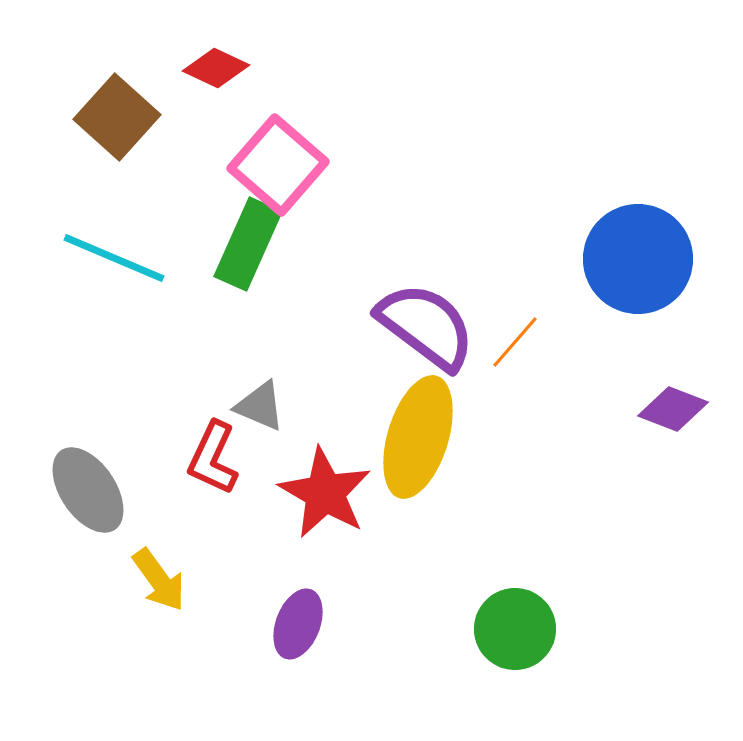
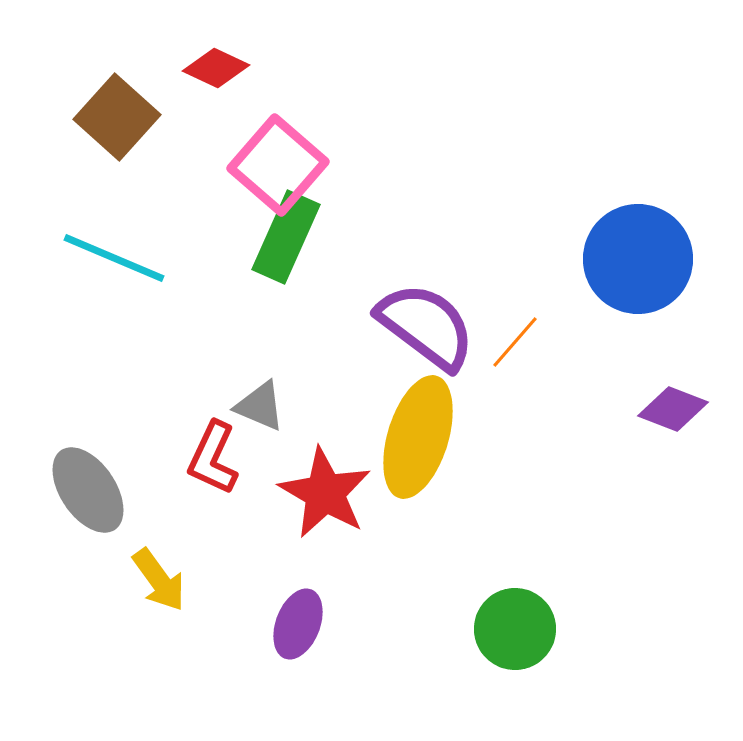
green rectangle: moved 38 px right, 7 px up
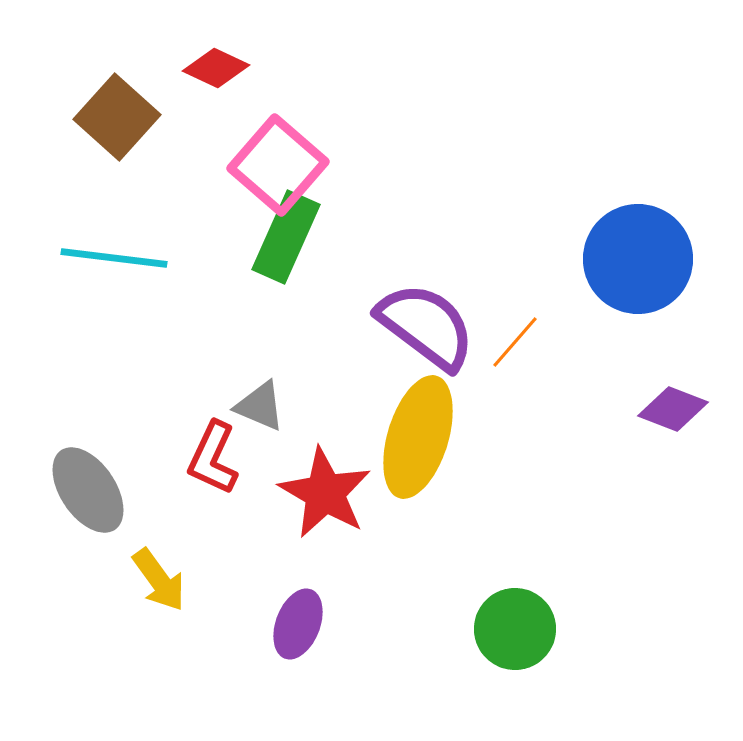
cyan line: rotated 16 degrees counterclockwise
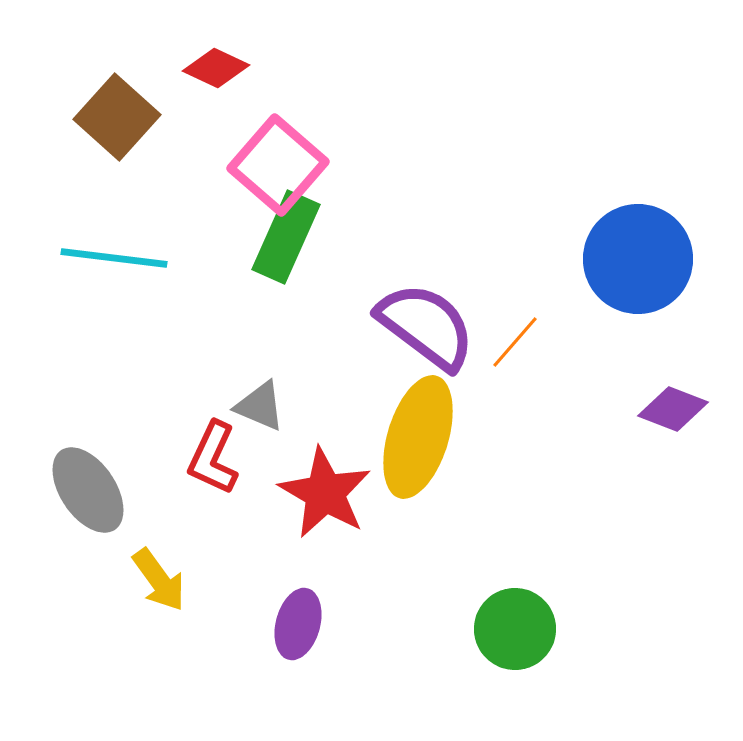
purple ellipse: rotated 6 degrees counterclockwise
